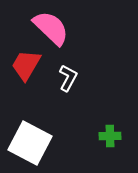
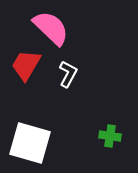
white L-shape: moved 4 px up
green cross: rotated 10 degrees clockwise
white square: rotated 12 degrees counterclockwise
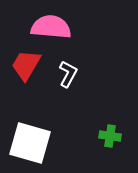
pink semicircle: moved 1 px up; rotated 39 degrees counterclockwise
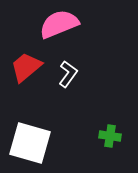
pink semicircle: moved 8 px right, 3 px up; rotated 27 degrees counterclockwise
red trapezoid: moved 2 px down; rotated 20 degrees clockwise
white L-shape: rotated 8 degrees clockwise
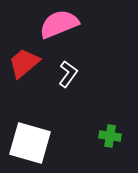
red trapezoid: moved 2 px left, 4 px up
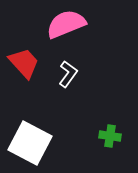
pink semicircle: moved 7 px right
red trapezoid: rotated 88 degrees clockwise
white square: rotated 12 degrees clockwise
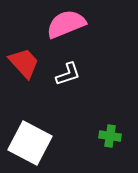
white L-shape: rotated 36 degrees clockwise
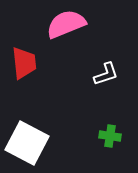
red trapezoid: rotated 36 degrees clockwise
white L-shape: moved 38 px right
white square: moved 3 px left
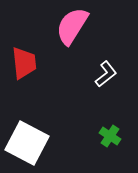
pink semicircle: moved 6 px right, 2 px down; rotated 36 degrees counterclockwise
white L-shape: rotated 20 degrees counterclockwise
green cross: rotated 25 degrees clockwise
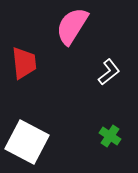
white L-shape: moved 3 px right, 2 px up
white square: moved 1 px up
